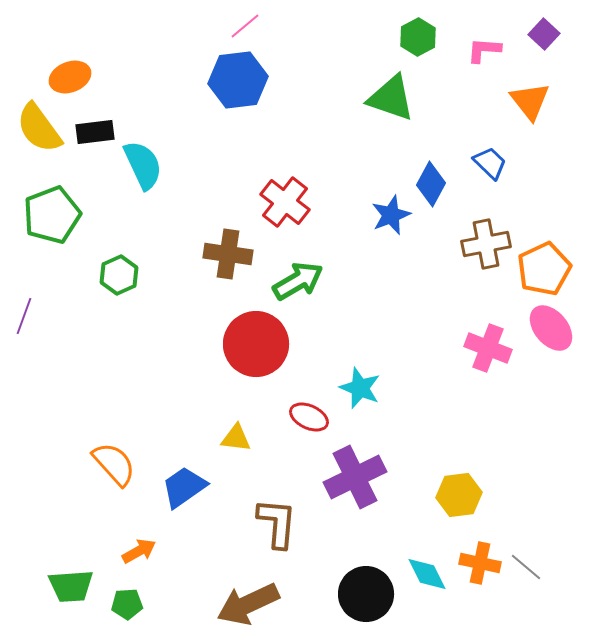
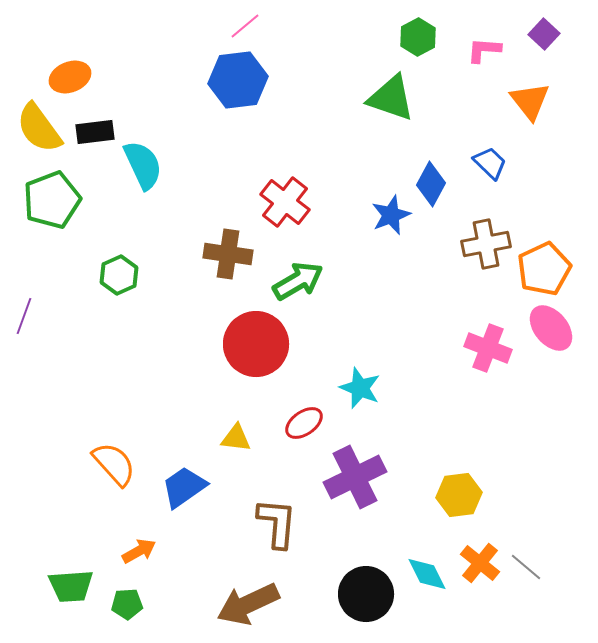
green pentagon at (52, 215): moved 15 px up
red ellipse at (309, 417): moved 5 px left, 6 px down; rotated 60 degrees counterclockwise
orange cross at (480, 563): rotated 27 degrees clockwise
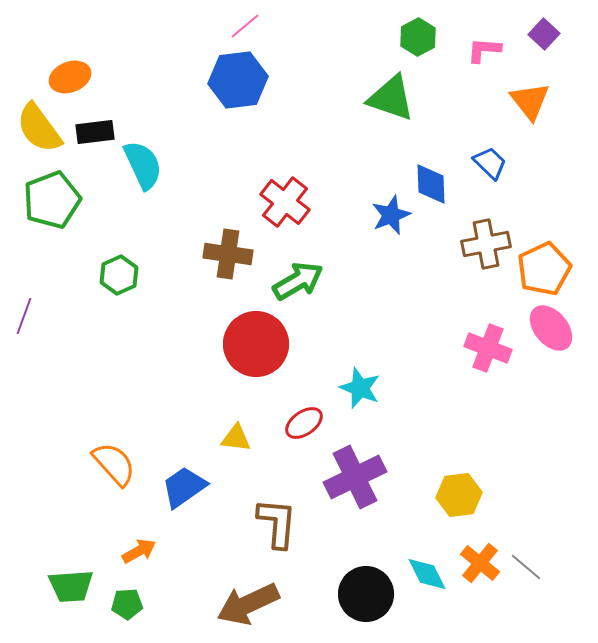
blue diamond at (431, 184): rotated 30 degrees counterclockwise
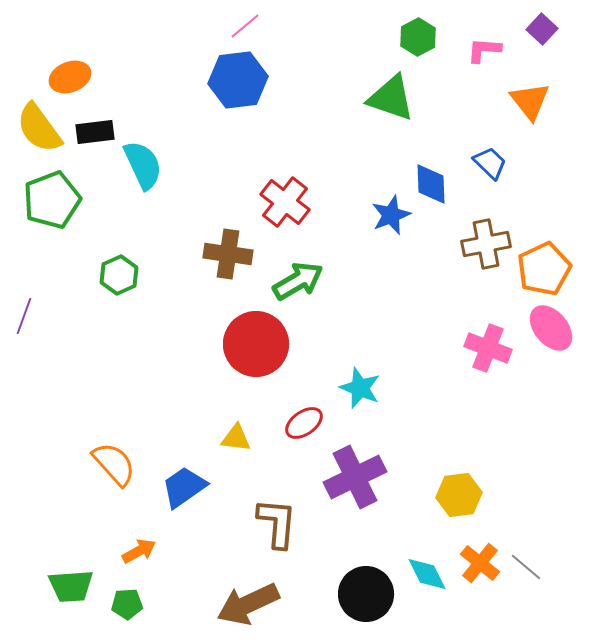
purple square at (544, 34): moved 2 px left, 5 px up
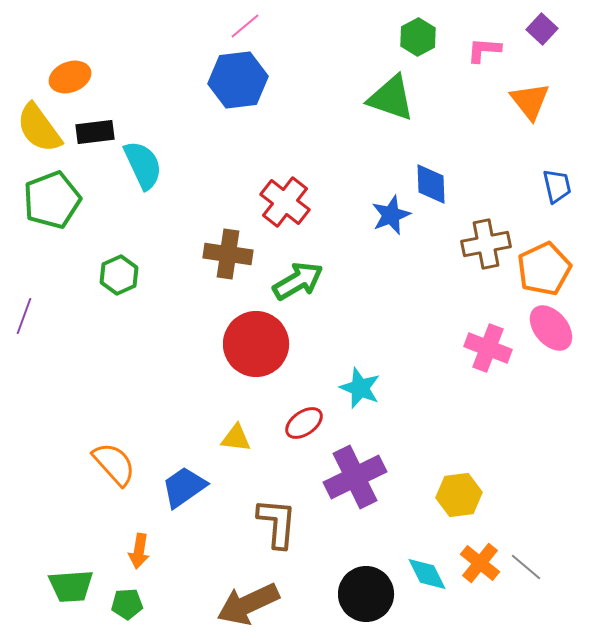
blue trapezoid at (490, 163): moved 67 px right, 23 px down; rotated 33 degrees clockwise
orange arrow at (139, 551): rotated 128 degrees clockwise
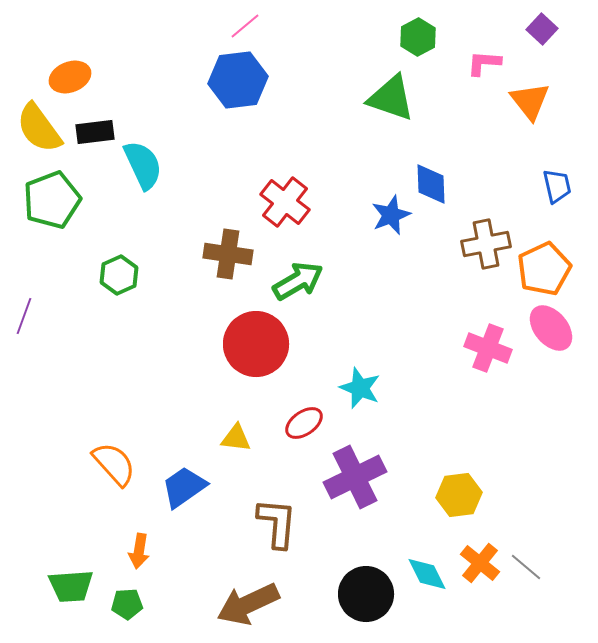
pink L-shape at (484, 50): moved 13 px down
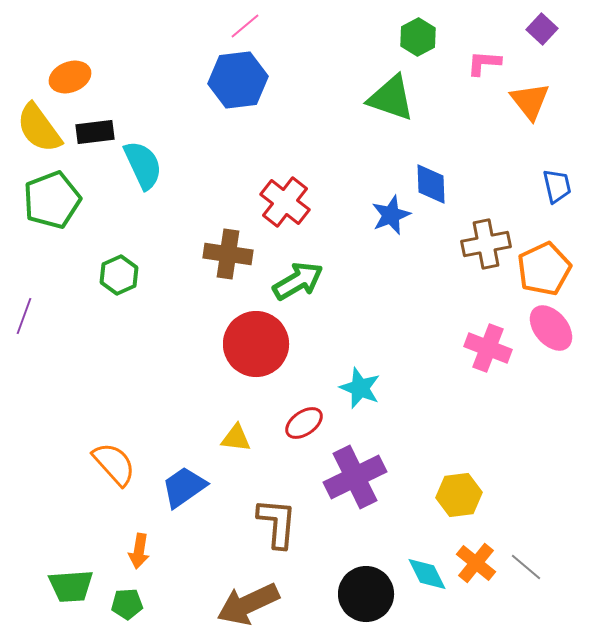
orange cross at (480, 563): moved 4 px left
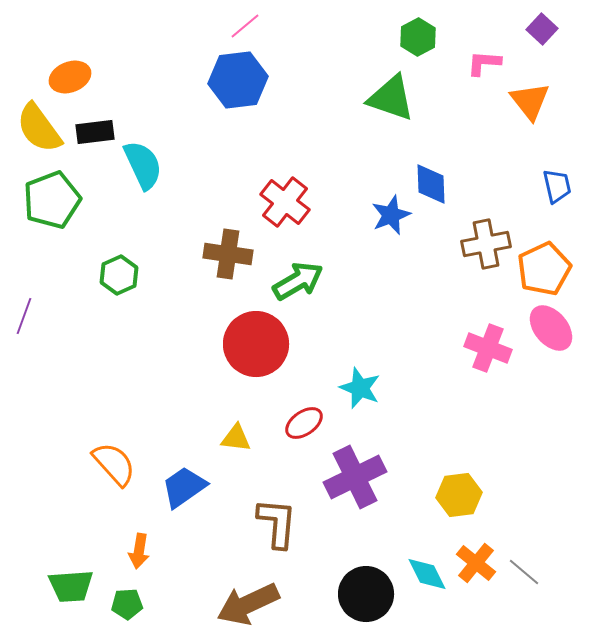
gray line at (526, 567): moved 2 px left, 5 px down
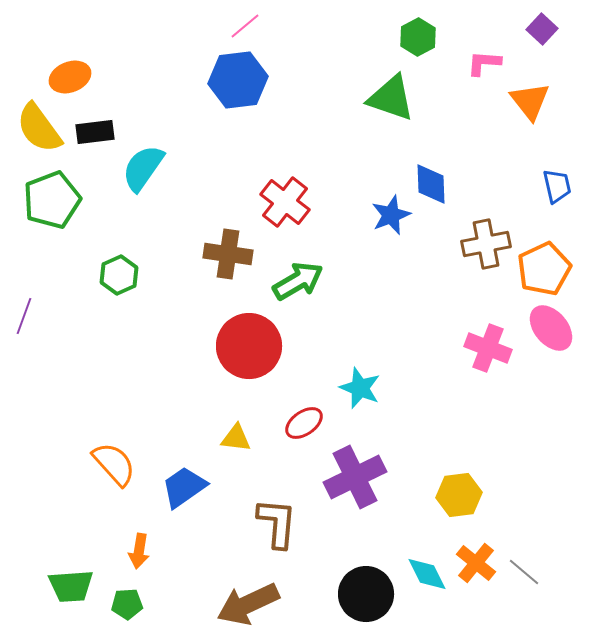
cyan semicircle at (143, 165): moved 3 px down; rotated 120 degrees counterclockwise
red circle at (256, 344): moved 7 px left, 2 px down
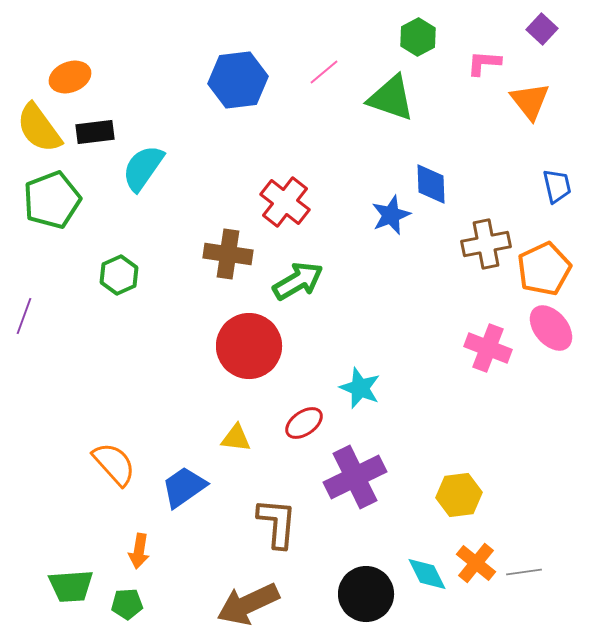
pink line at (245, 26): moved 79 px right, 46 px down
gray line at (524, 572): rotated 48 degrees counterclockwise
